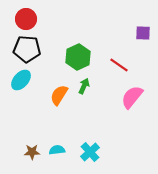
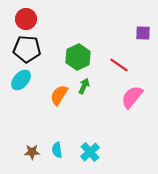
cyan semicircle: rotated 91 degrees counterclockwise
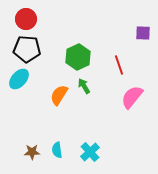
red line: rotated 36 degrees clockwise
cyan ellipse: moved 2 px left, 1 px up
green arrow: rotated 56 degrees counterclockwise
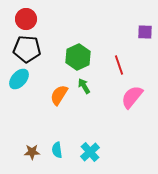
purple square: moved 2 px right, 1 px up
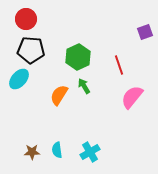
purple square: rotated 21 degrees counterclockwise
black pentagon: moved 4 px right, 1 px down
cyan cross: rotated 12 degrees clockwise
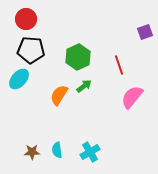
green arrow: rotated 84 degrees clockwise
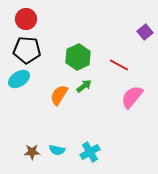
purple square: rotated 21 degrees counterclockwise
black pentagon: moved 4 px left
red line: rotated 42 degrees counterclockwise
cyan ellipse: rotated 15 degrees clockwise
cyan semicircle: rotated 70 degrees counterclockwise
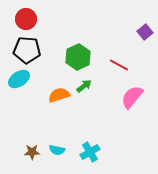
orange semicircle: rotated 40 degrees clockwise
